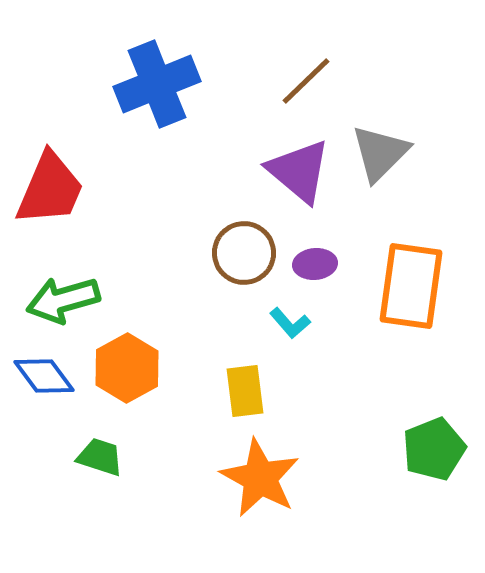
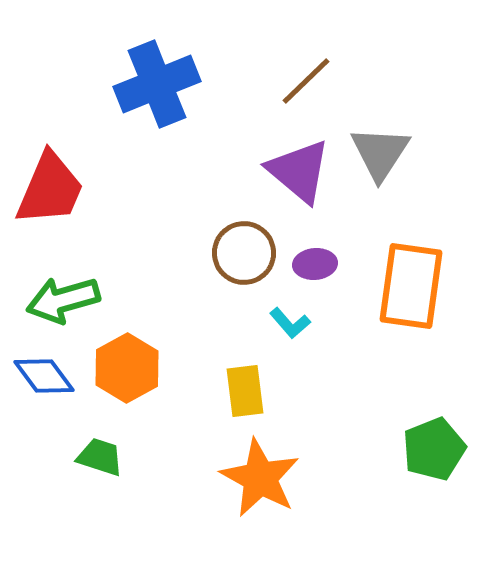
gray triangle: rotated 12 degrees counterclockwise
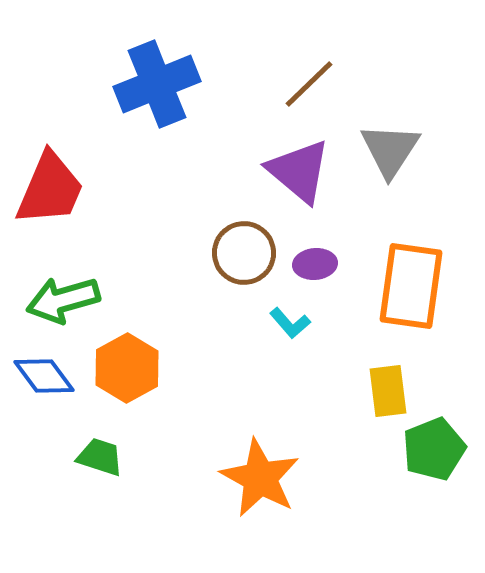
brown line: moved 3 px right, 3 px down
gray triangle: moved 10 px right, 3 px up
yellow rectangle: moved 143 px right
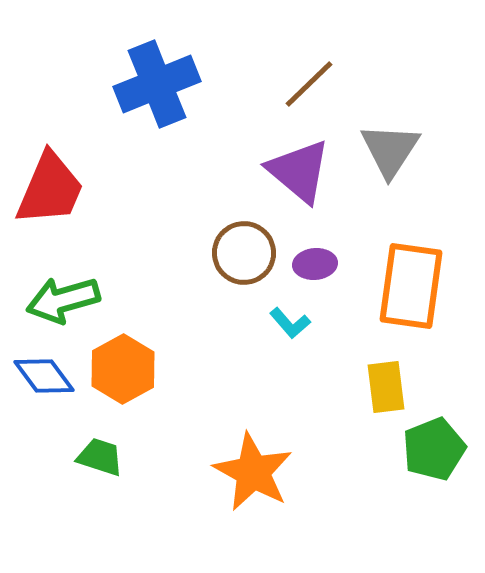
orange hexagon: moved 4 px left, 1 px down
yellow rectangle: moved 2 px left, 4 px up
orange star: moved 7 px left, 6 px up
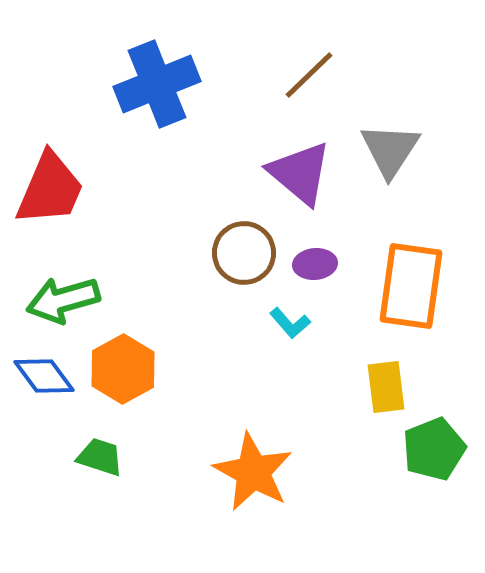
brown line: moved 9 px up
purple triangle: moved 1 px right, 2 px down
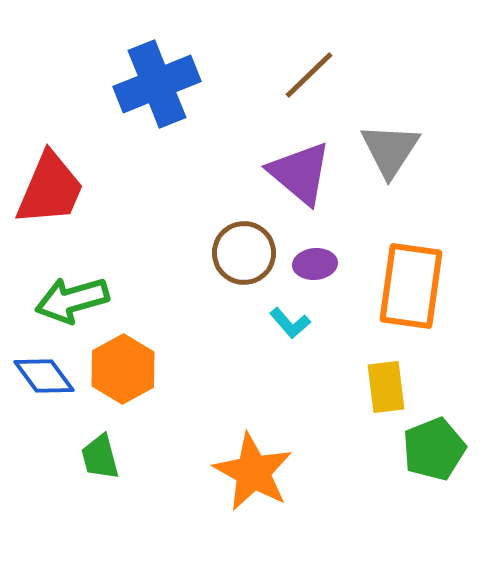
green arrow: moved 9 px right
green trapezoid: rotated 123 degrees counterclockwise
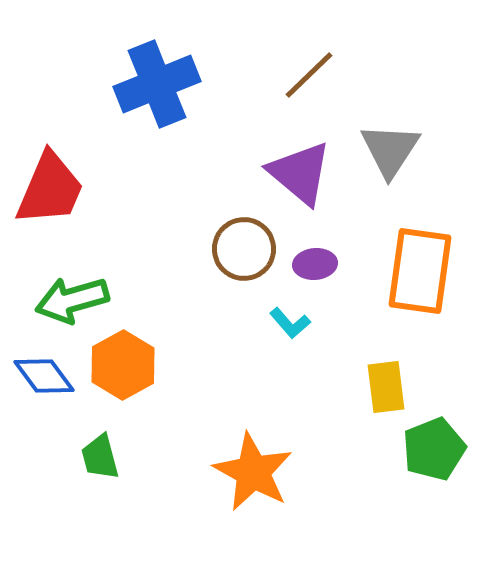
brown circle: moved 4 px up
orange rectangle: moved 9 px right, 15 px up
orange hexagon: moved 4 px up
